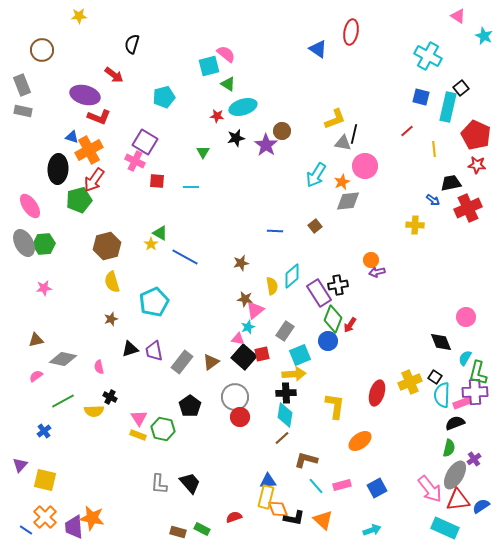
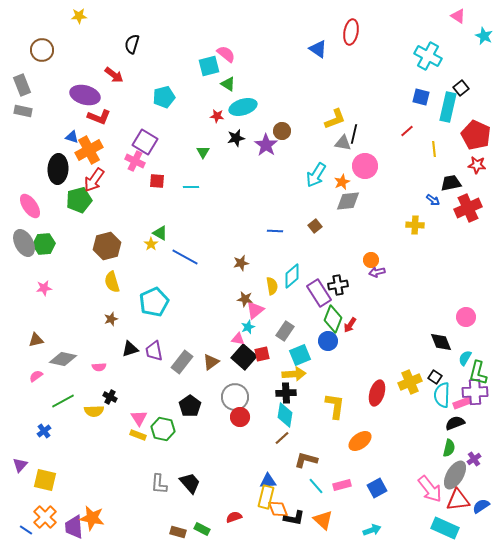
pink semicircle at (99, 367): rotated 80 degrees counterclockwise
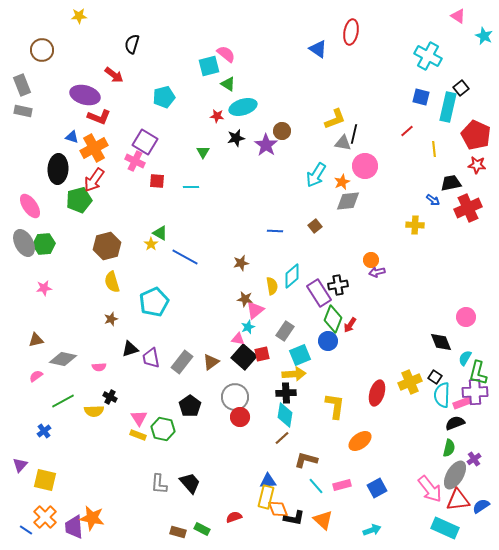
orange cross at (89, 150): moved 5 px right, 2 px up
purple trapezoid at (154, 351): moved 3 px left, 7 px down
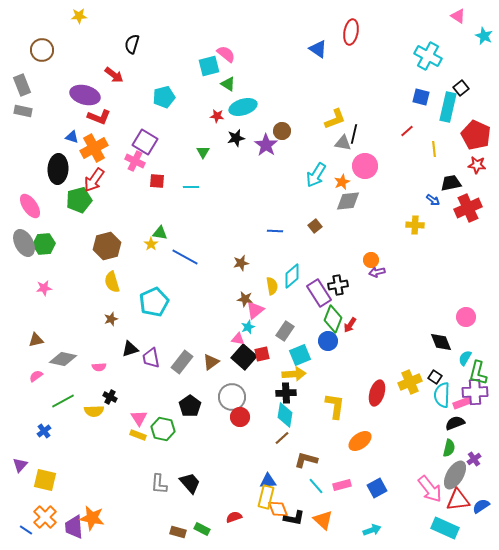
green triangle at (160, 233): rotated 21 degrees counterclockwise
gray circle at (235, 397): moved 3 px left
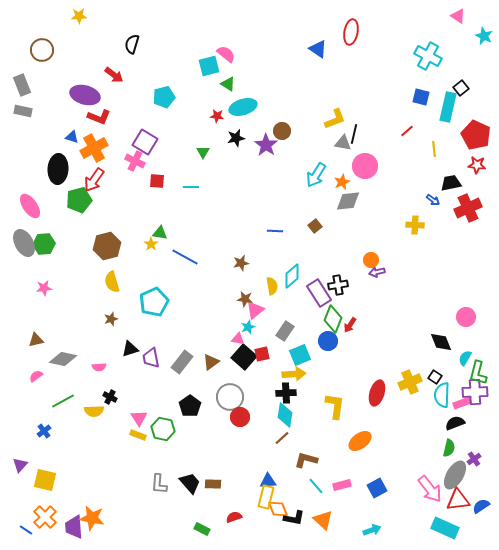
gray circle at (232, 397): moved 2 px left
brown rectangle at (178, 532): moved 35 px right, 48 px up; rotated 14 degrees counterclockwise
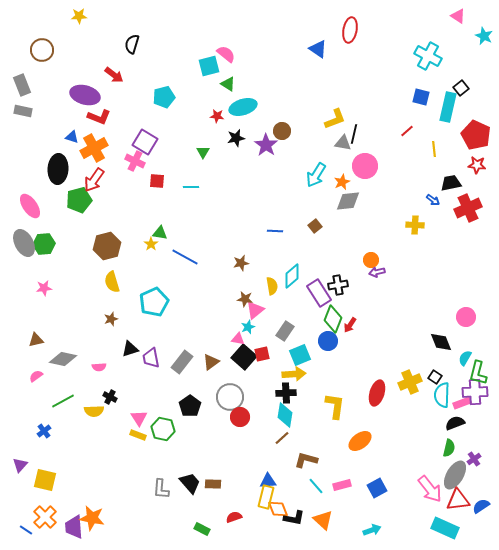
red ellipse at (351, 32): moved 1 px left, 2 px up
gray L-shape at (159, 484): moved 2 px right, 5 px down
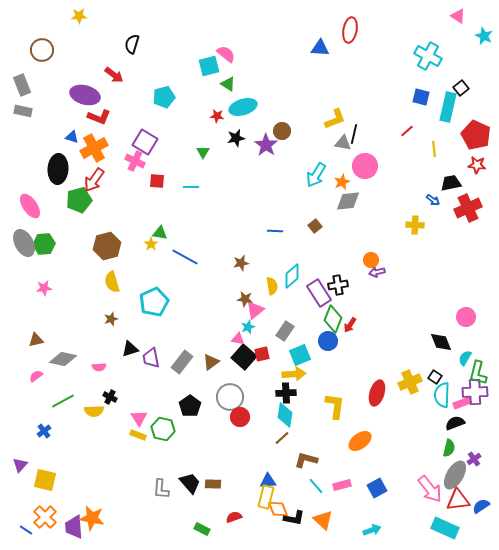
blue triangle at (318, 49): moved 2 px right, 1 px up; rotated 30 degrees counterclockwise
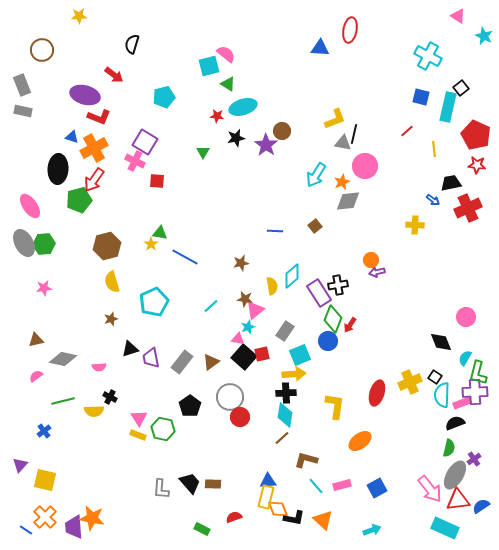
cyan line at (191, 187): moved 20 px right, 119 px down; rotated 42 degrees counterclockwise
green line at (63, 401): rotated 15 degrees clockwise
